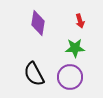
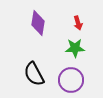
red arrow: moved 2 px left, 2 px down
purple circle: moved 1 px right, 3 px down
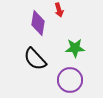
red arrow: moved 19 px left, 13 px up
black semicircle: moved 1 px right, 15 px up; rotated 15 degrees counterclockwise
purple circle: moved 1 px left
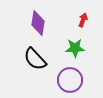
red arrow: moved 24 px right, 10 px down; rotated 144 degrees counterclockwise
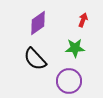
purple diamond: rotated 45 degrees clockwise
purple circle: moved 1 px left, 1 px down
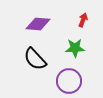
purple diamond: moved 1 px down; rotated 40 degrees clockwise
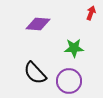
red arrow: moved 8 px right, 7 px up
green star: moved 1 px left
black semicircle: moved 14 px down
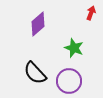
purple diamond: rotated 45 degrees counterclockwise
green star: rotated 24 degrees clockwise
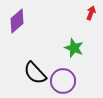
purple diamond: moved 21 px left, 3 px up
purple circle: moved 6 px left
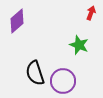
green star: moved 5 px right, 3 px up
black semicircle: rotated 25 degrees clockwise
